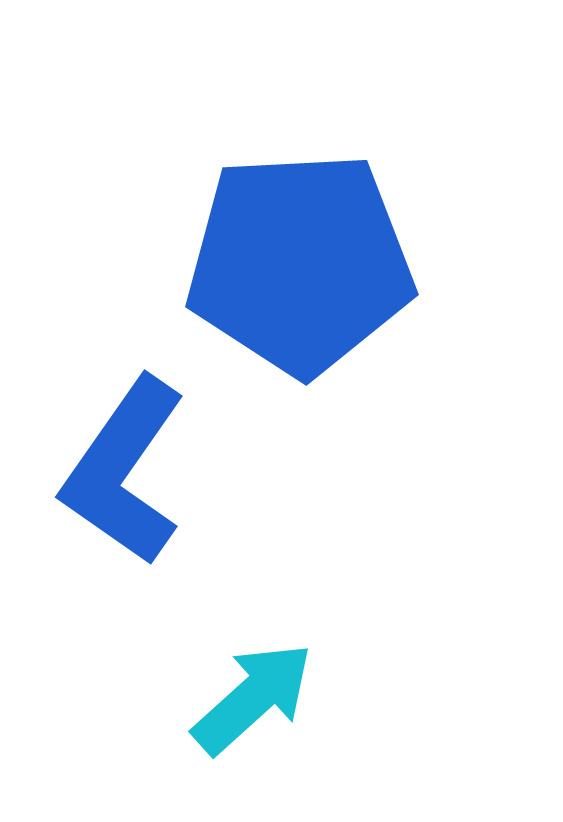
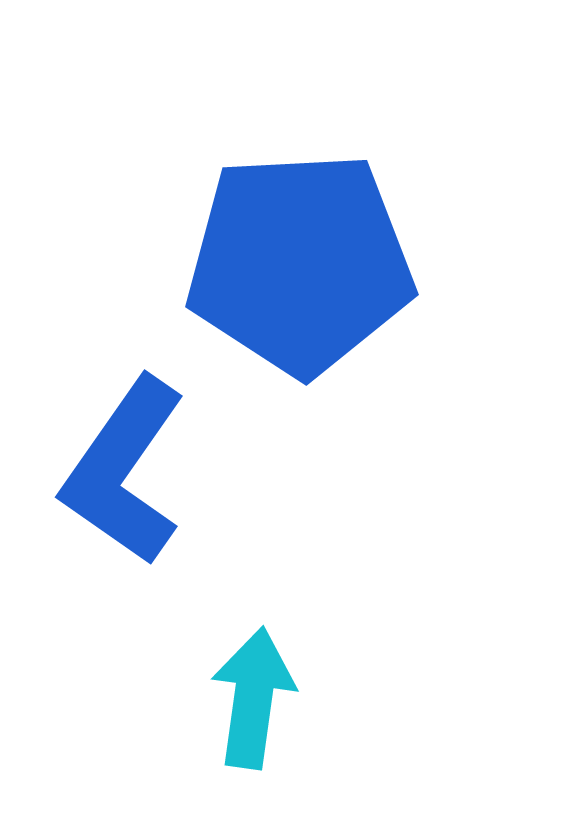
cyan arrow: rotated 40 degrees counterclockwise
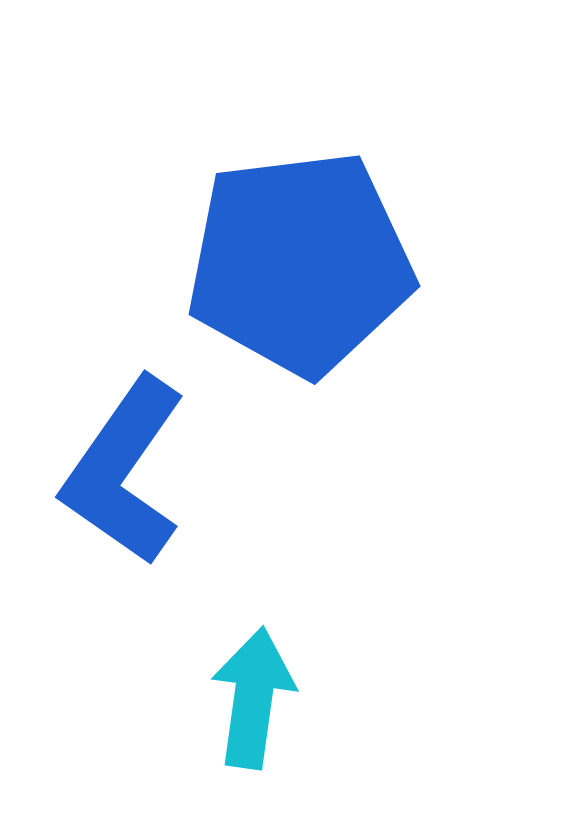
blue pentagon: rotated 4 degrees counterclockwise
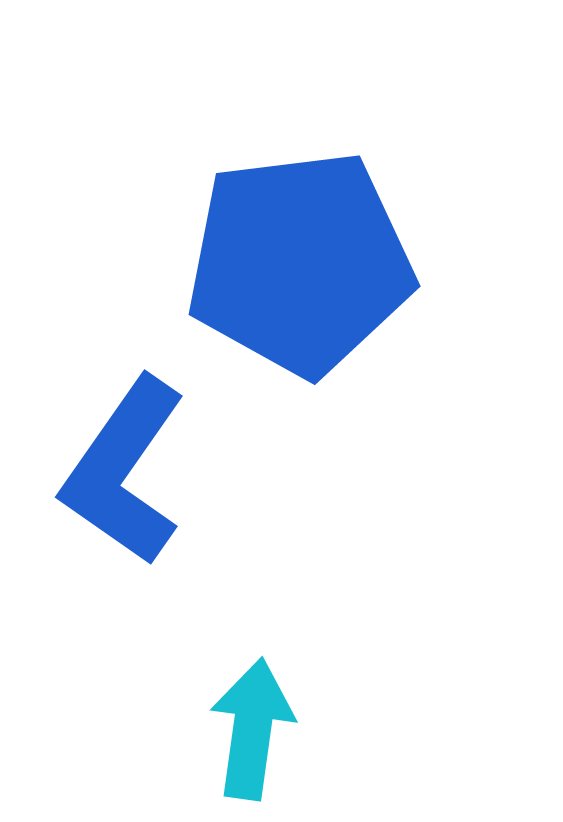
cyan arrow: moved 1 px left, 31 px down
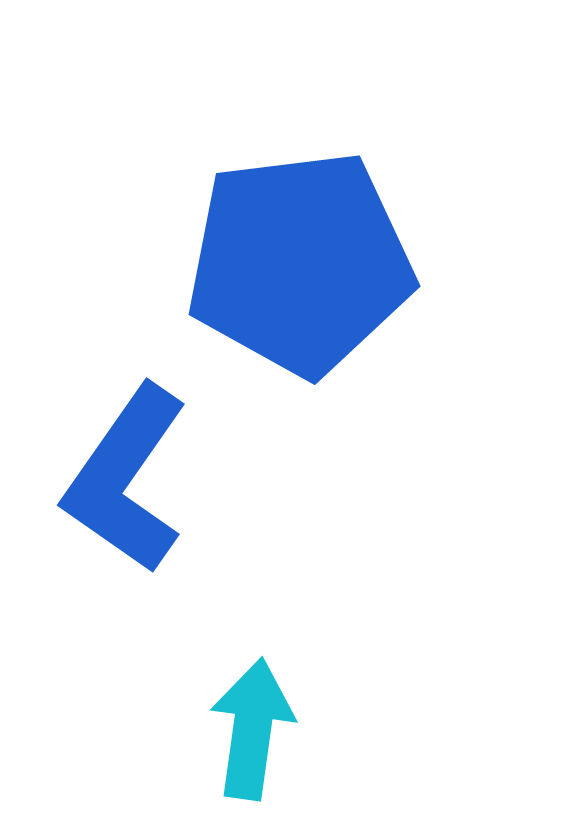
blue L-shape: moved 2 px right, 8 px down
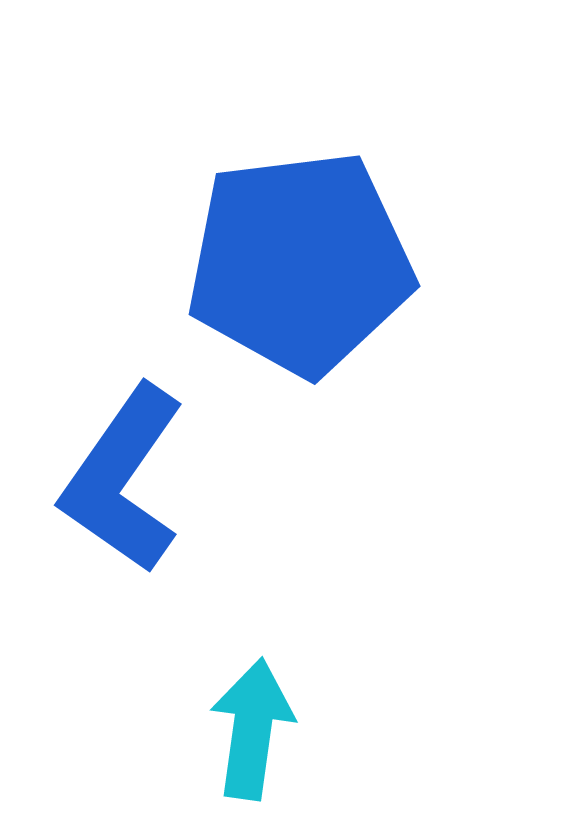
blue L-shape: moved 3 px left
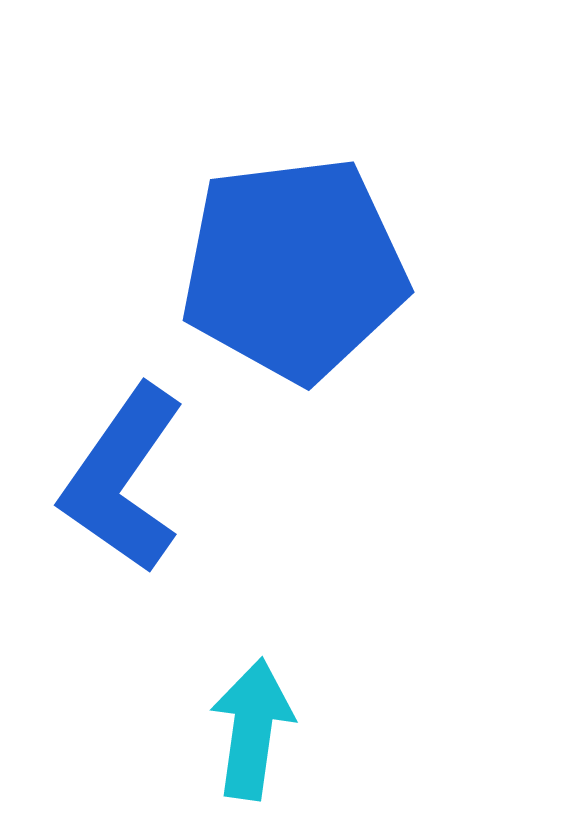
blue pentagon: moved 6 px left, 6 px down
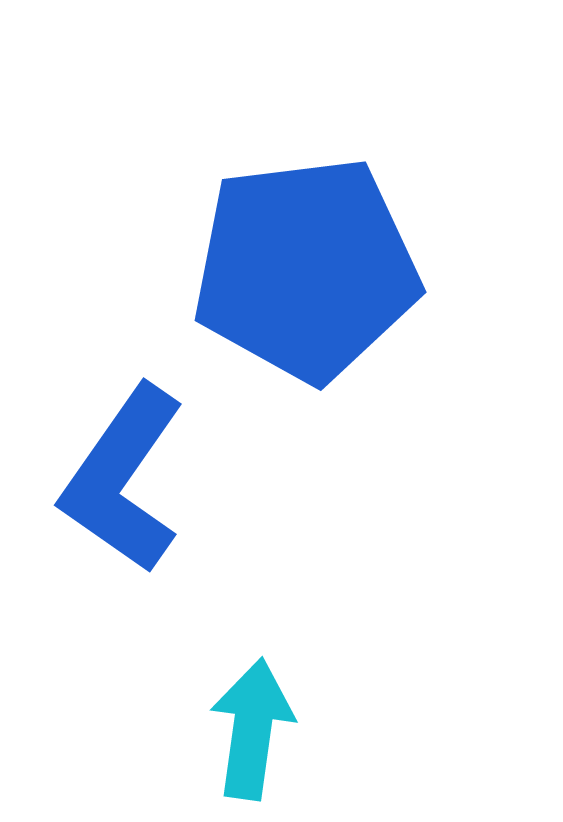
blue pentagon: moved 12 px right
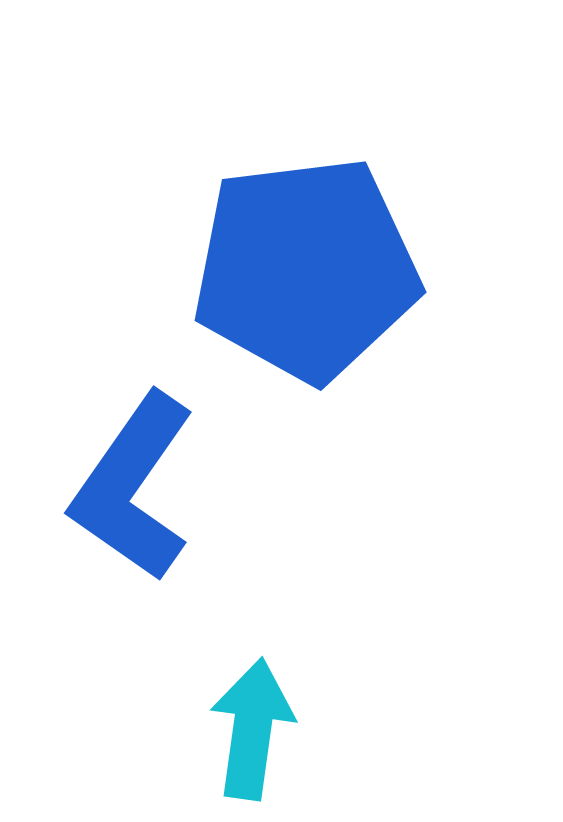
blue L-shape: moved 10 px right, 8 px down
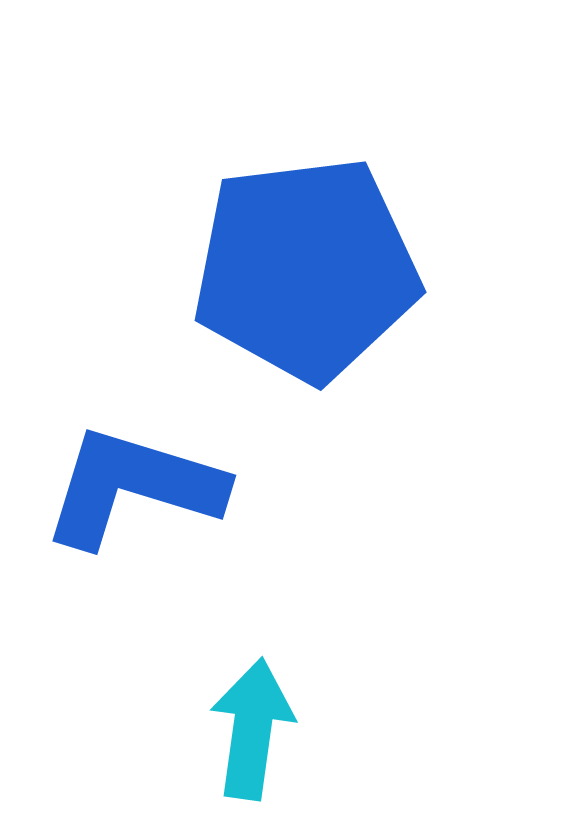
blue L-shape: rotated 72 degrees clockwise
